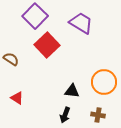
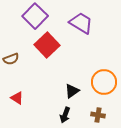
brown semicircle: rotated 126 degrees clockwise
black triangle: rotated 42 degrees counterclockwise
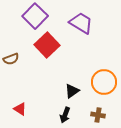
red triangle: moved 3 px right, 11 px down
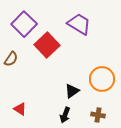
purple square: moved 11 px left, 8 px down
purple trapezoid: moved 2 px left, 1 px down
brown semicircle: rotated 35 degrees counterclockwise
orange circle: moved 2 px left, 3 px up
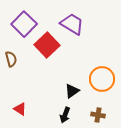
purple trapezoid: moved 7 px left
brown semicircle: rotated 49 degrees counterclockwise
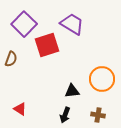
red square: rotated 25 degrees clockwise
brown semicircle: rotated 35 degrees clockwise
black triangle: rotated 28 degrees clockwise
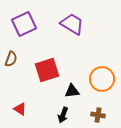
purple square: rotated 20 degrees clockwise
red square: moved 25 px down
black arrow: moved 2 px left
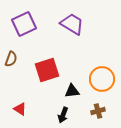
brown cross: moved 4 px up; rotated 24 degrees counterclockwise
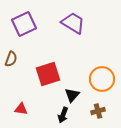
purple trapezoid: moved 1 px right, 1 px up
red square: moved 1 px right, 4 px down
black triangle: moved 4 px down; rotated 42 degrees counterclockwise
red triangle: moved 1 px right; rotated 24 degrees counterclockwise
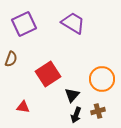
red square: rotated 15 degrees counterclockwise
red triangle: moved 2 px right, 2 px up
black arrow: moved 13 px right
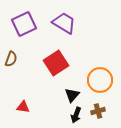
purple trapezoid: moved 9 px left
red square: moved 8 px right, 11 px up
orange circle: moved 2 px left, 1 px down
